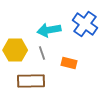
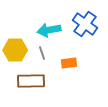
orange rectangle: rotated 21 degrees counterclockwise
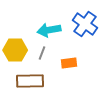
gray line: rotated 40 degrees clockwise
brown rectangle: moved 1 px left
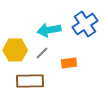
blue cross: rotated 20 degrees clockwise
gray line: rotated 24 degrees clockwise
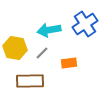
yellow hexagon: moved 2 px up; rotated 10 degrees clockwise
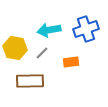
blue cross: moved 1 px right, 5 px down; rotated 15 degrees clockwise
orange rectangle: moved 2 px right, 1 px up
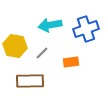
cyan arrow: moved 1 px right, 5 px up
yellow hexagon: moved 2 px up
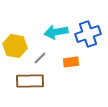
cyan arrow: moved 6 px right, 7 px down
blue cross: moved 2 px right, 5 px down
gray line: moved 2 px left, 5 px down
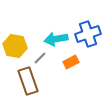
cyan arrow: moved 7 px down
orange rectangle: rotated 21 degrees counterclockwise
brown rectangle: moved 2 px left; rotated 72 degrees clockwise
